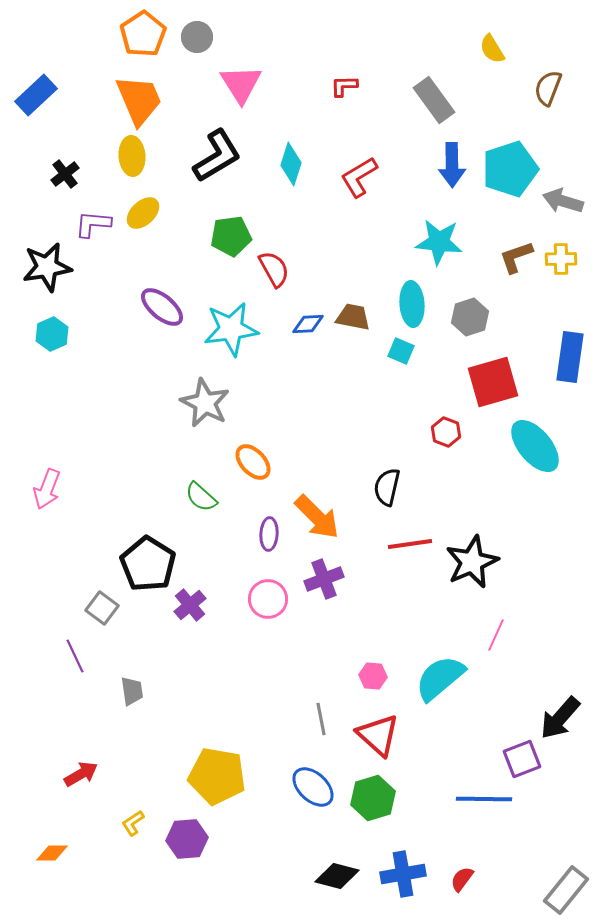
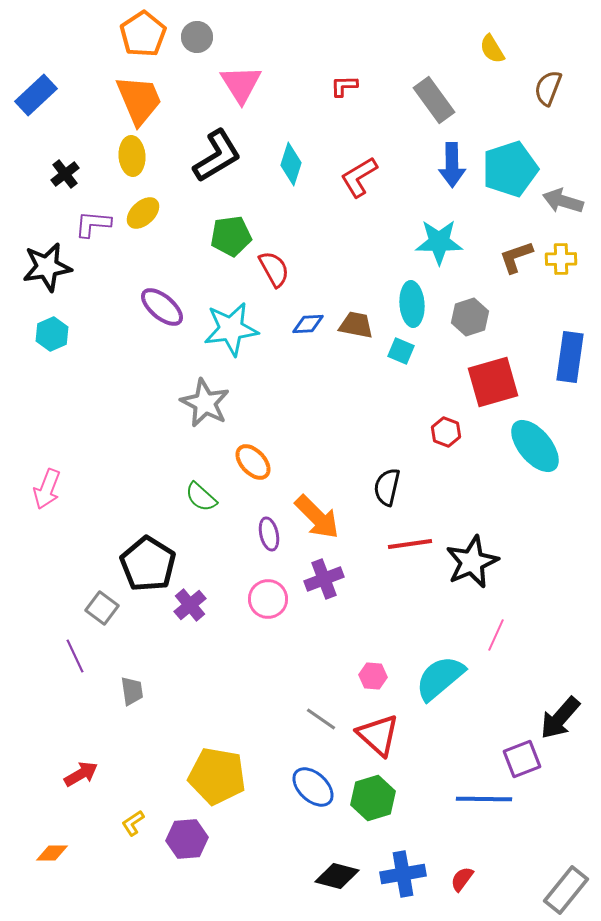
cyan star at (439, 242): rotated 6 degrees counterclockwise
brown trapezoid at (353, 317): moved 3 px right, 8 px down
purple ellipse at (269, 534): rotated 16 degrees counterclockwise
gray line at (321, 719): rotated 44 degrees counterclockwise
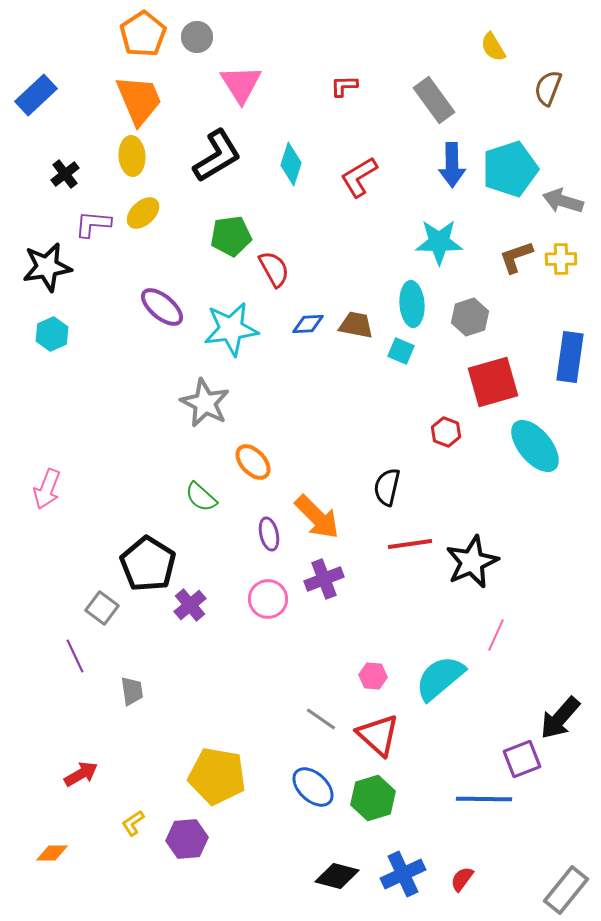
yellow semicircle at (492, 49): moved 1 px right, 2 px up
blue cross at (403, 874): rotated 15 degrees counterclockwise
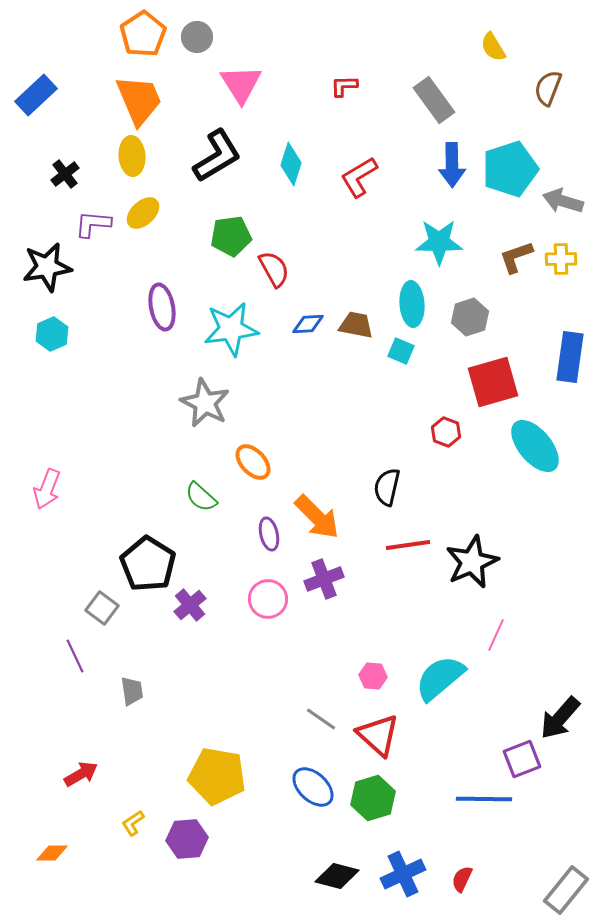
purple ellipse at (162, 307): rotated 39 degrees clockwise
red line at (410, 544): moved 2 px left, 1 px down
red semicircle at (462, 879): rotated 12 degrees counterclockwise
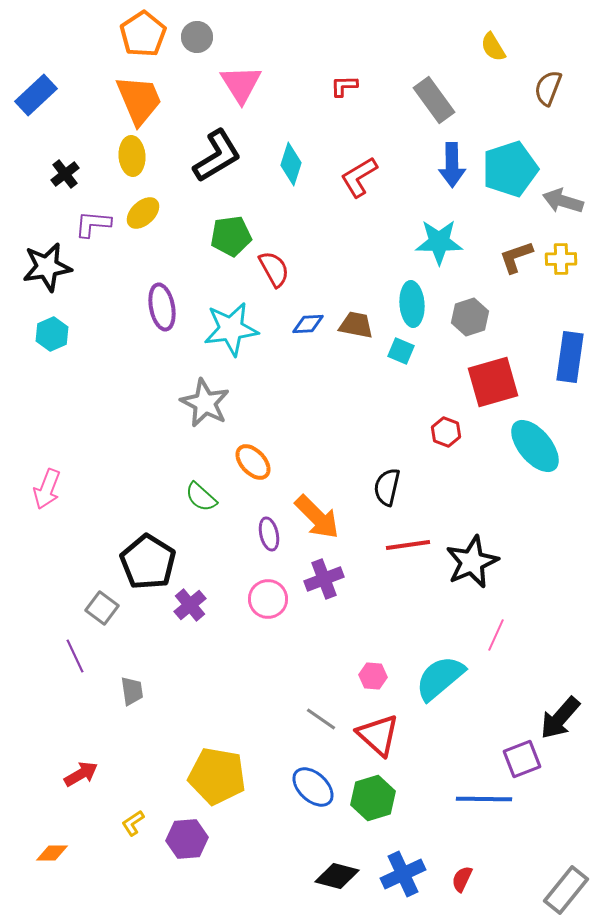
black pentagon at (148, 564): moved 2 px up
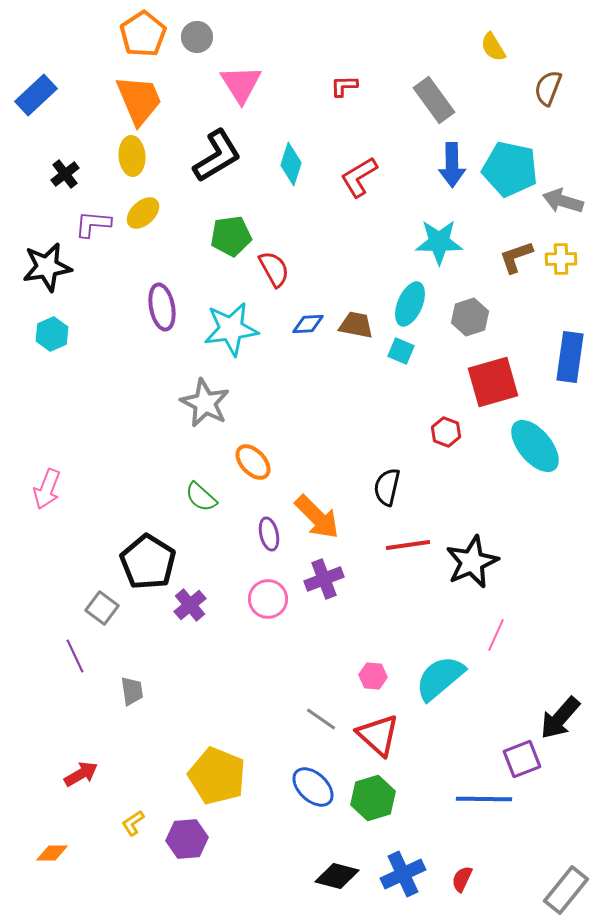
cyan pentagon at (510, 169): rotated 30 degrees clockwise
cyan ellipse at (412, 304): moved 2 px left; rotated 27 degrees clockwise
yellow pentagon at (217, 776): rotated 12 degrees clockwise
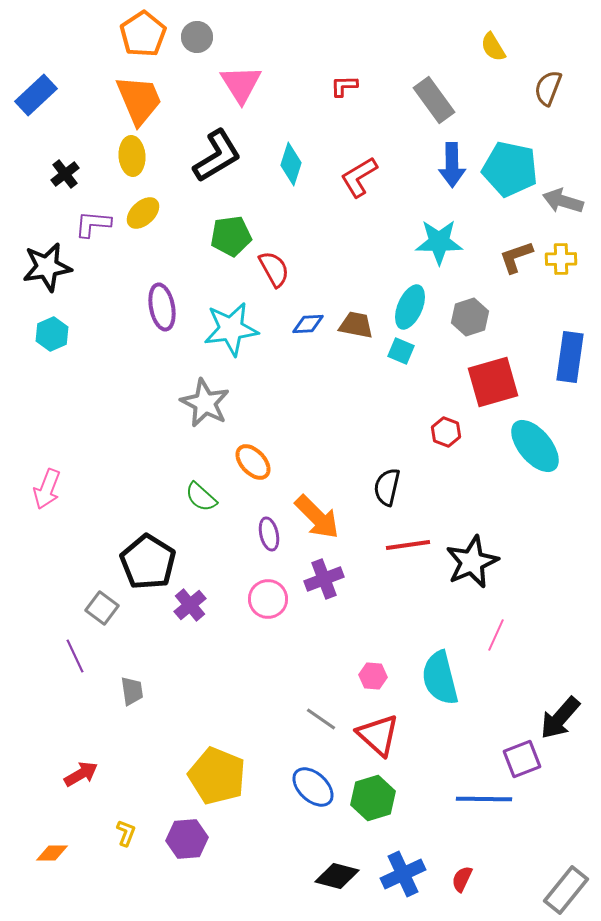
cyan ellipse at (410, 304): moved 3 px down
cyan semicircle at (440, 678): rotated 64 degrees counterclockwise
yellow L-shape at (133, 823): moved 7 px left, 10 px down; rotated 144 degrees clockwise
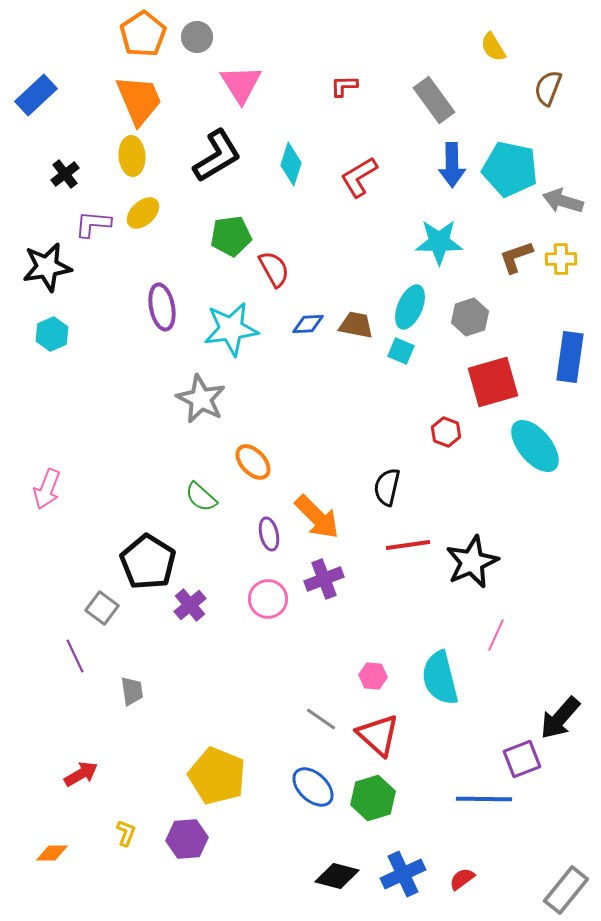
gray star at (205, 403): moved 4 px left, 4 px up
red semicircle at (462, 879): rotated 28 degrees clockwise
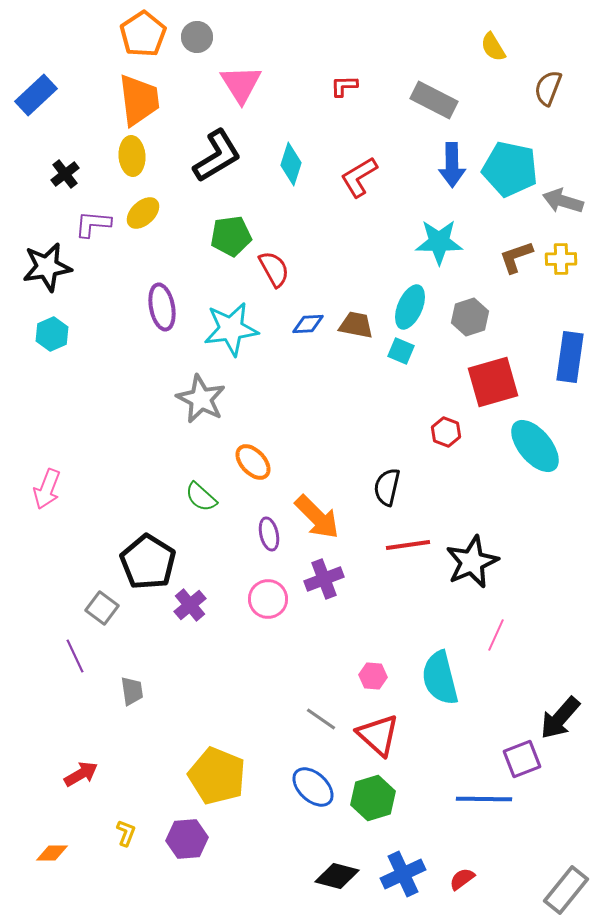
orange trapezoid at (139, 100): rotated 16 degrees clockwise
gray rectangle at (434, 100): rotated 27 degrees counterclockwise
